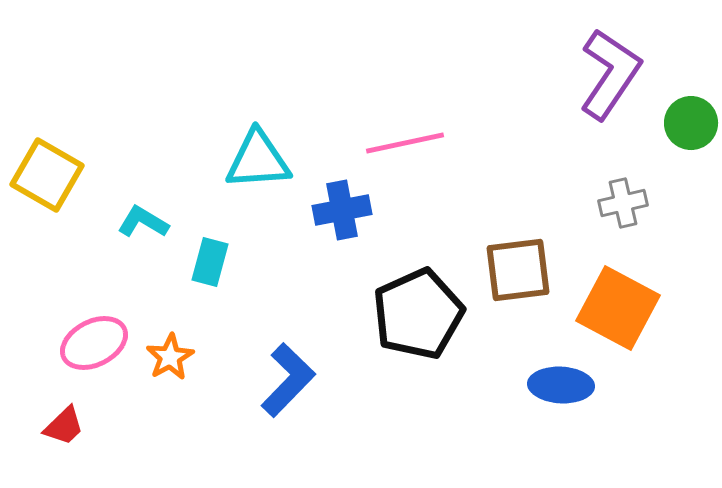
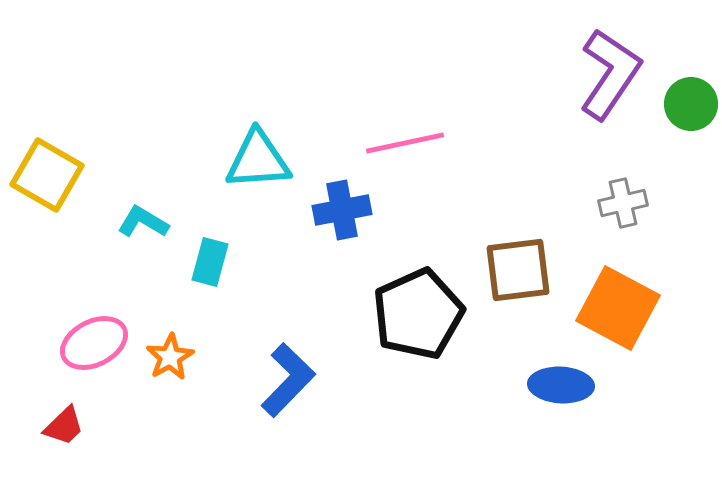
green circle: moved 19 px up
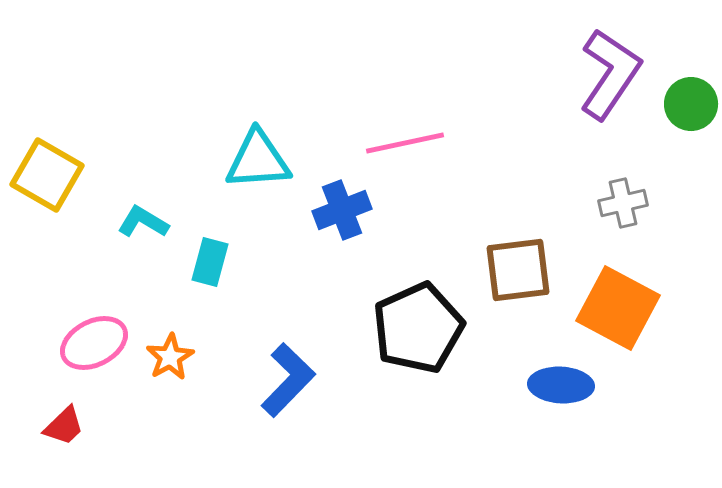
blue cross: rotated 10 degrees counterclockwise
black pentagon: moved 14 px down
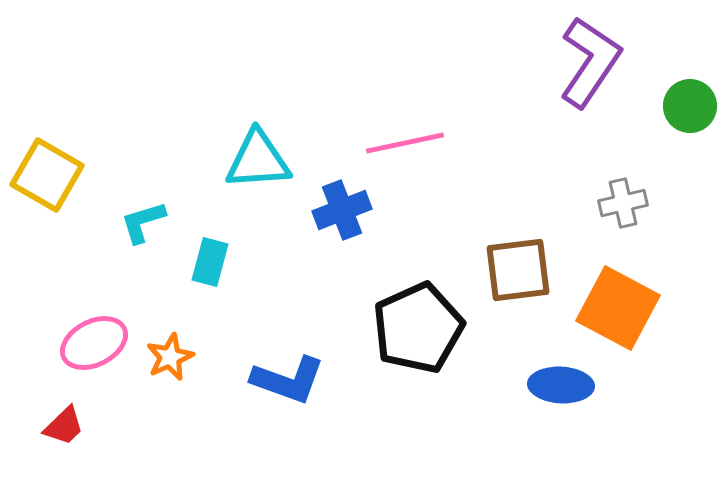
purple L-shape: moved 20 px left, 12 px up
green circle: moved 1 px left, 2 px down
cyan L-shape: rotated 48 degrees counterclockwise
orange star: rotated 6 degrees clockwise
blue L-shape: rotated 66 degrees clockwise
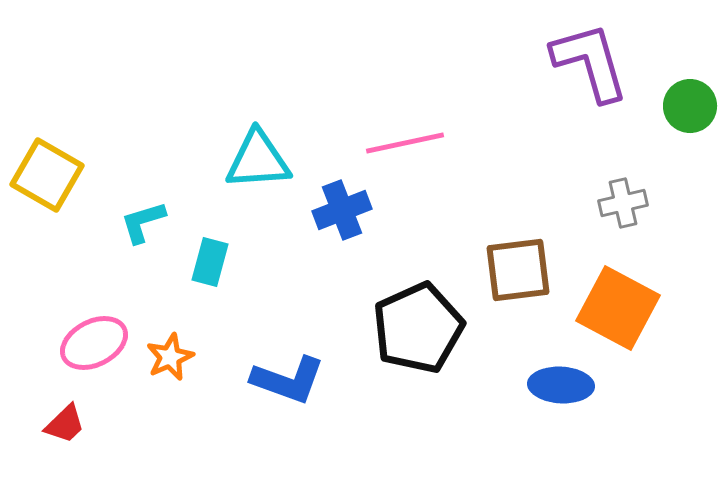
purple L-shape: rotated 50 degrees counterclockwise
red trapezoid: moved 1 px right, 2 px up
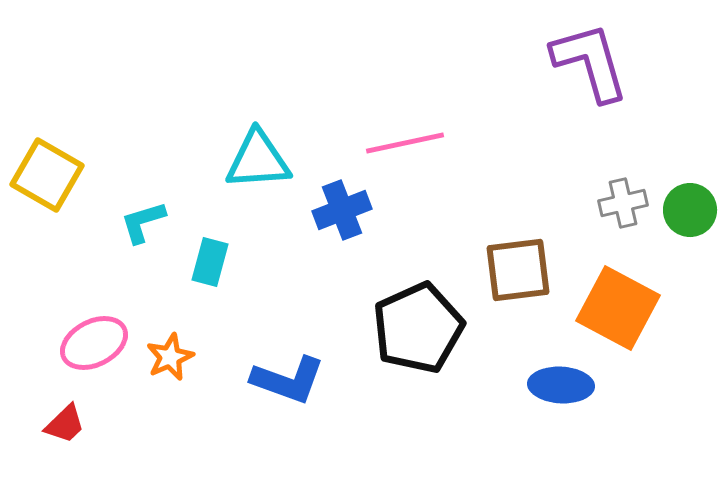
green circle: moved 104 px down
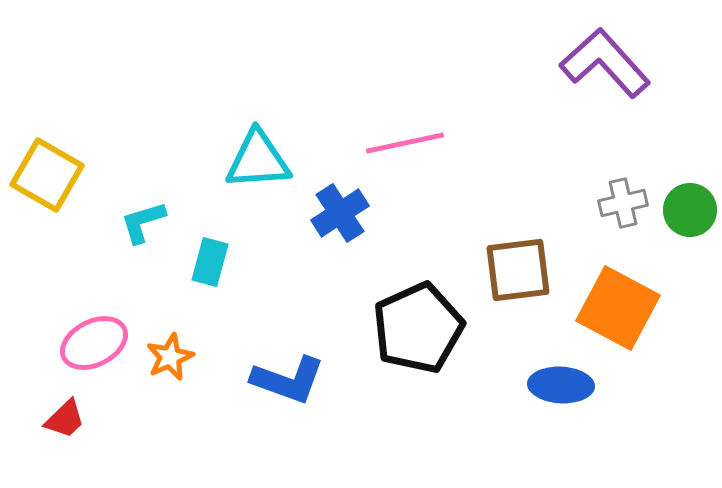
purple L-shape: moved 15 px right, 1 px down; rotated 26 degrees counterclockwise
blue cross: moved 2 px left, 3 px down; rotated 12 degrees counterclockwise
red trapezoid: moved 5 px up
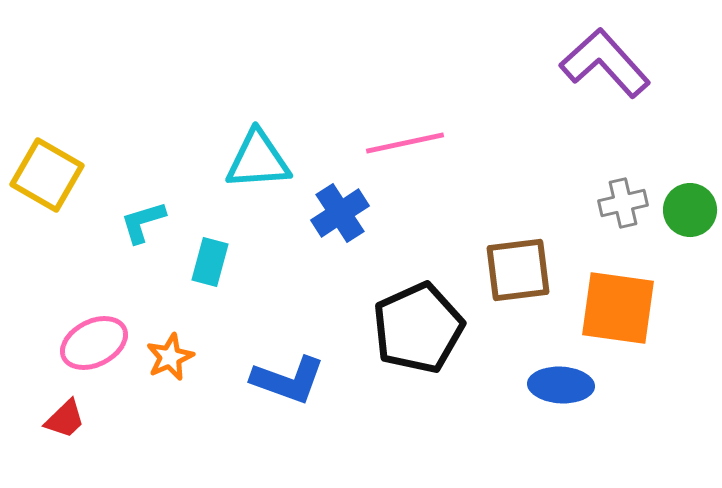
orange square: rotated 20 degrees counterclockwise
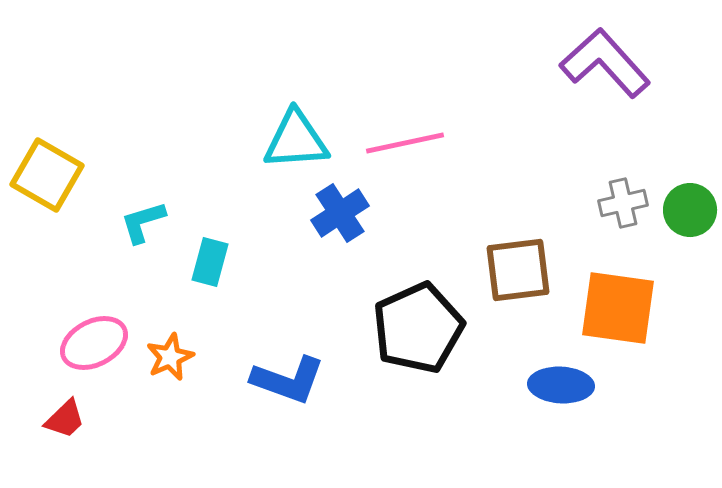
cyan triangle: moved 38 px right, 20 px up
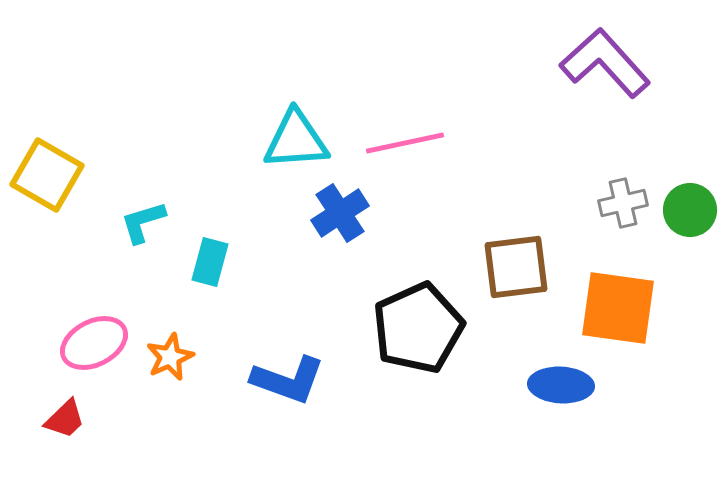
brown square: moved 2 px left, 3 px up
